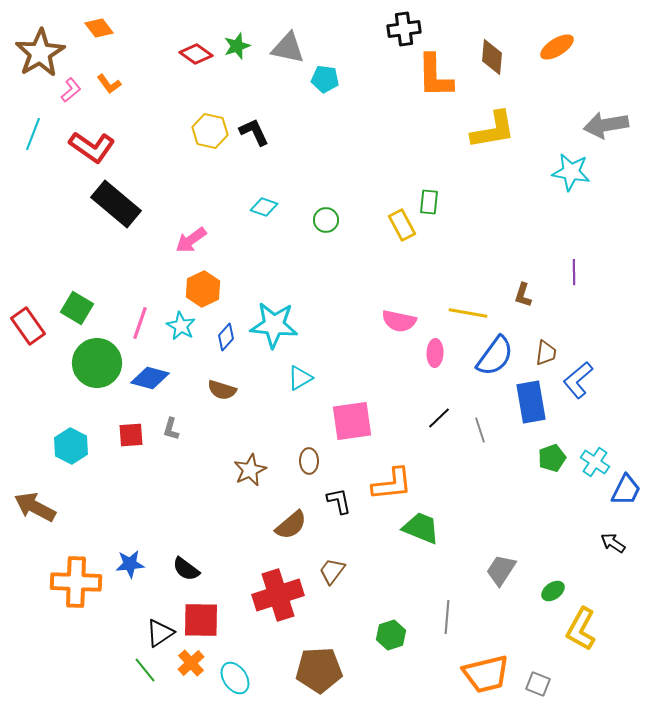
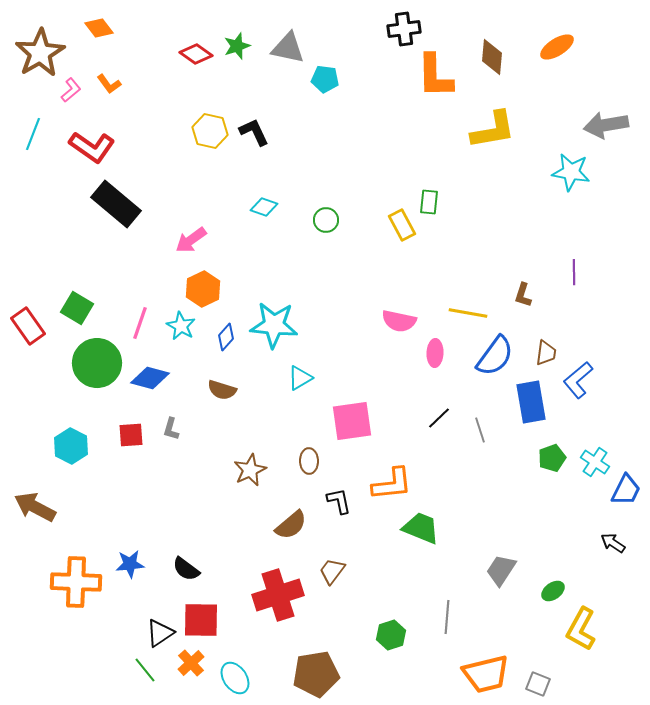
brown pentagon at (319, 670): moved 3 px left, 4 px down; rotated 6 degrees counterclockwise
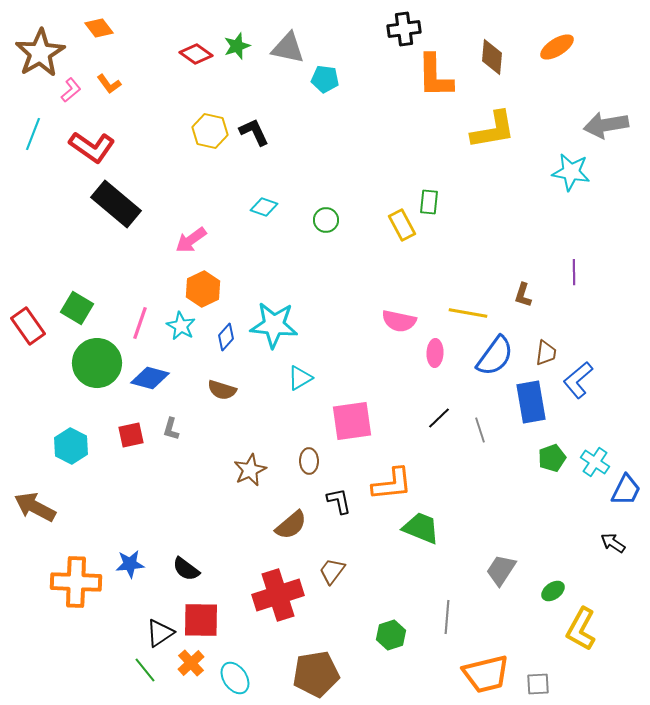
red square at (131, 435): rotated 8 degrees counterclockwise
gray square at (538, 684): rotated 25 degrees counterclockwise
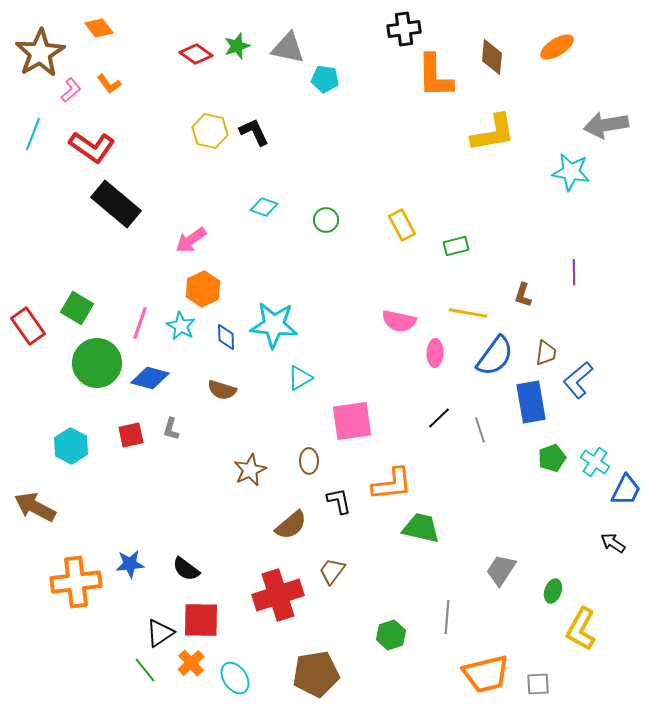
yellow L-shape at (493, 130): moved 3 px down
green rectangle at (429, 202): moved 27 px right, 44 px down; rotated 70 degrees clockwise
blue diamond at (226, 337): rotated 44 degrees counterclockwise
green trapezoid at (421, 528): rotated 9 degrees counterclockwise
orange cross at (76, 582): rotated 9 degrees counterclockwise
green ellipse at (553, 591): rotated 35 degrees counterclockwise
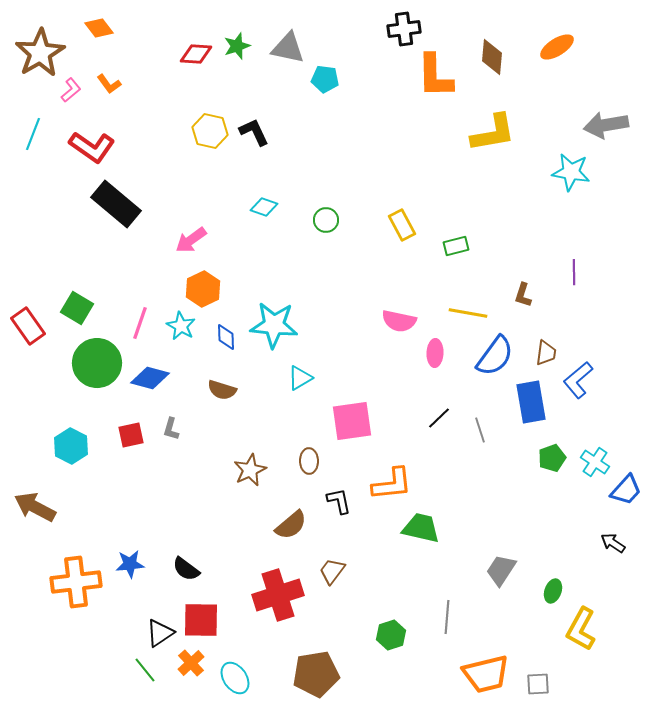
red diamond at (196, 54): rotated 32 degrees counterclockwise
blue trapezoid at (626, 490): rotated 16 degrees clockwise
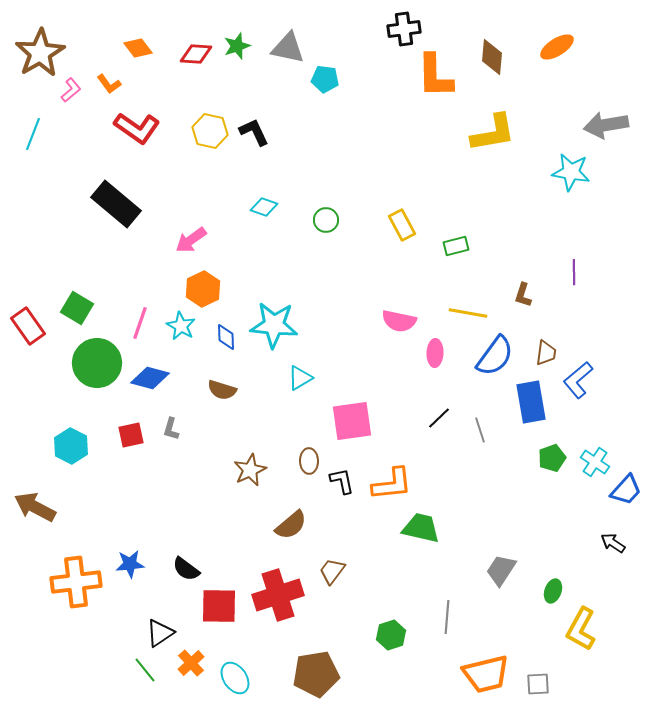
orange diamond at (99, 28): moved 39 px right, 20 px down
red L-shape at (92, 147): moved 45 px right, 19 px up
black L-shape at (339, 501): moved 3 px right, 20 px up
red square at (201, 620): moved 18 px right, 14 px up
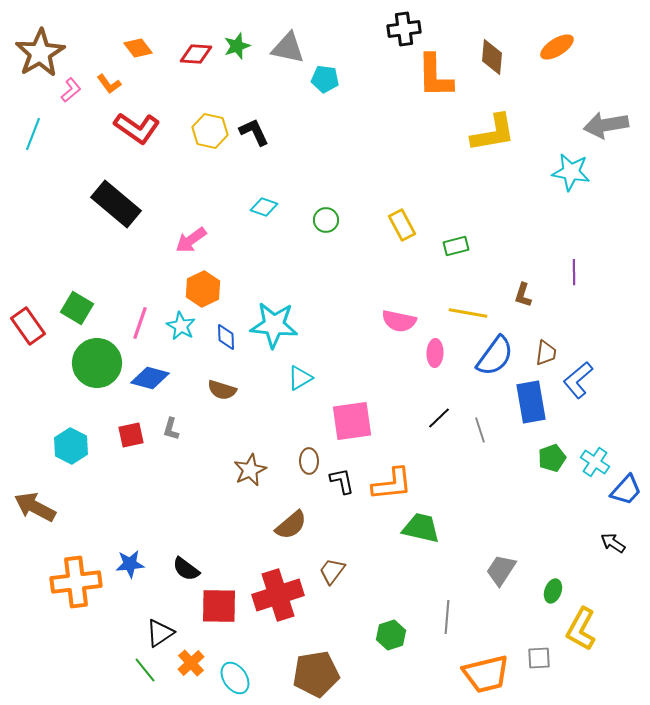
gray square at (538, 684): moved 1 px right, 26 px up
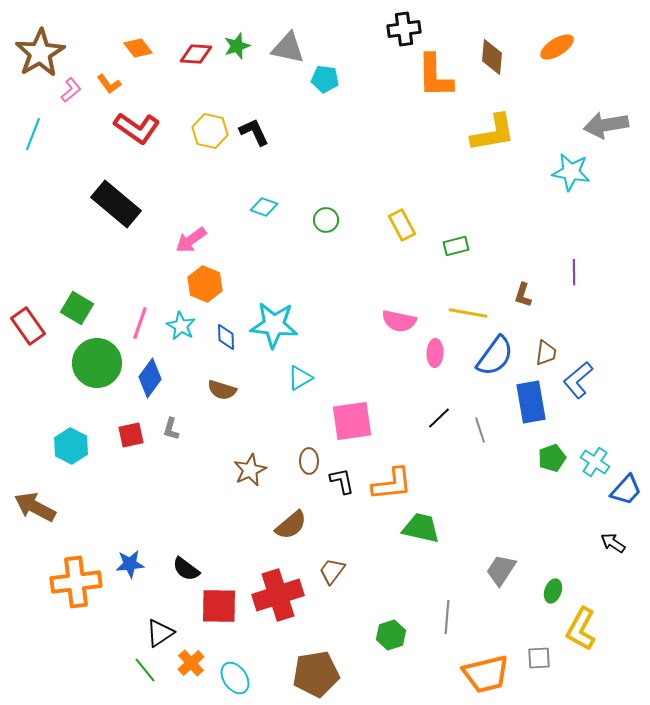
orange hexagon at (203, 289): moved 2 px right, 5 px up; rotated 12 degrees counterclockwise
blue diamond at (150, 378): rotated 69 degrees counterclockwise
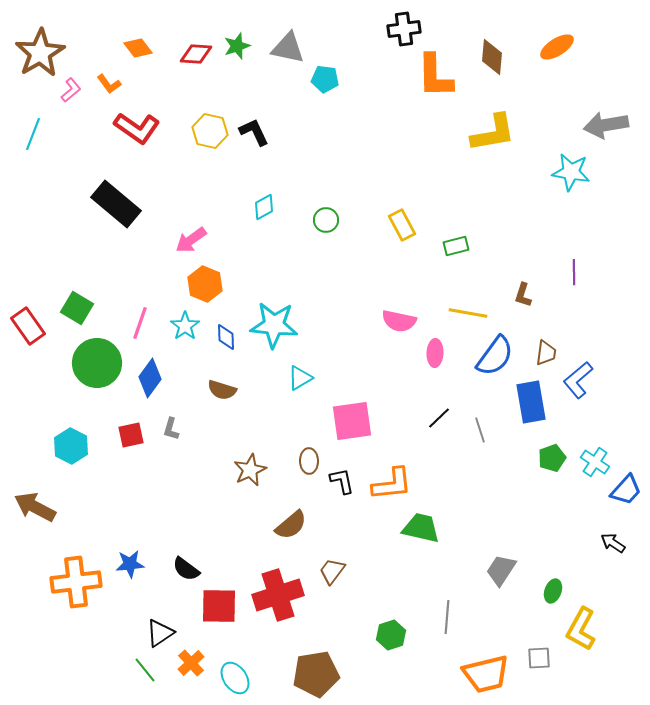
cyan diamond at (264, 207): rotated 48 degrees counterclockwise
cyan star at (181, 326): moved 4 px right; rotated 8 degrees clockwise
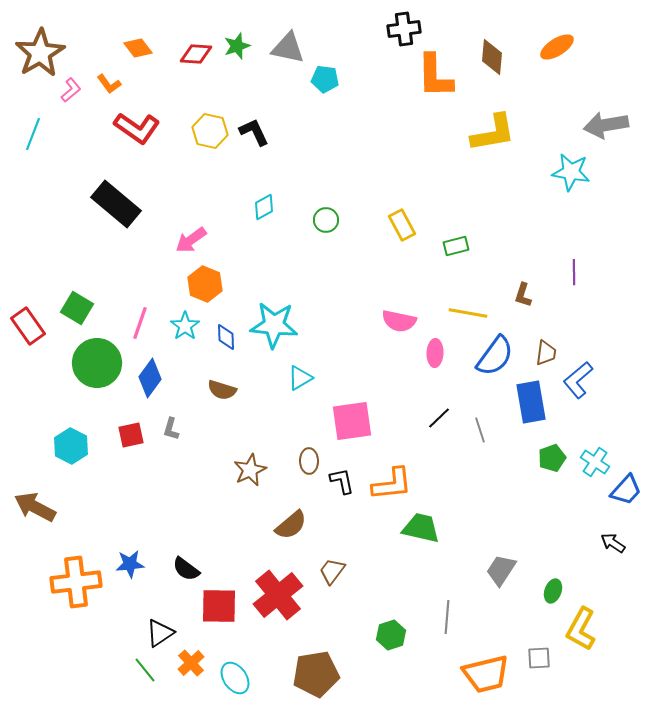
red cross at (278, 595): rotated 21 degrees counterclockwise
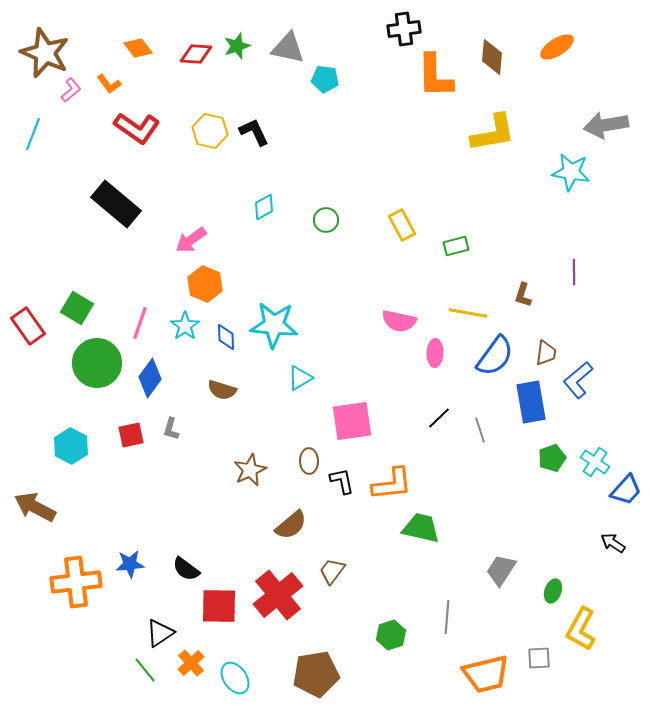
brown star at (40, 53): moved 5 px right; rotated 18 degrees counterclockwise
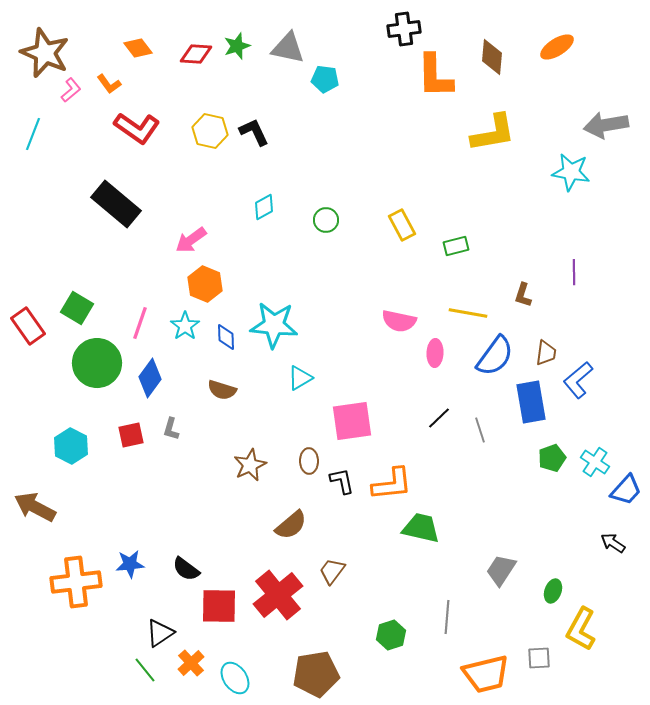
brown star at (250, 470): moved 5 px up
